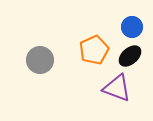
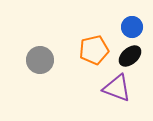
orange pentagon: rotated 12 degrees clockwise
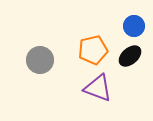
blue circle: moved 2 px right, 1 px up
orange pentagon: moved 1 px left
purple triangle: moved 19 px left
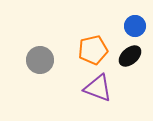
blue circle: moved 1 px right
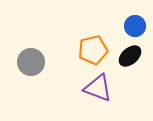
gray circle: moved 9 px left, 2 px down
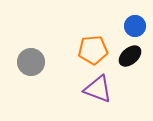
orange pentagon: rotated 8 degrees clockwise
purple triangle: moved 1 px down
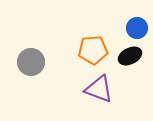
blue circle: moved 2 px right, 2 px down
black ellipse: rotated 15 degrees clockwise
purple triangle: moved 1 px right
